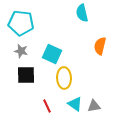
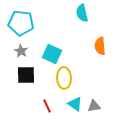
orange semicircle: rotated 18 degrees counterclockwise
gray star: rotated 16 degrees clockwise
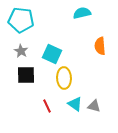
cyan semicircle: rotated 90 degrees clockwise
cyan pentagon: moved 3 px up
gray triangle: rotated 24 degrees clockwise
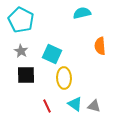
cyan pentagon: rotated 20 degrees clockwise
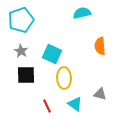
cyan pentagon: rotated 25 degrees clockwise
gray triangle: moved 6 px right, 12 px up
